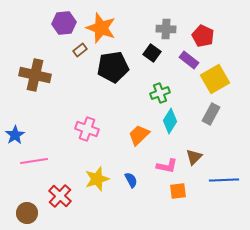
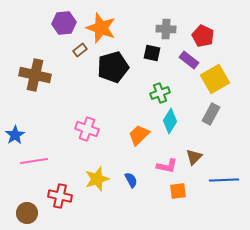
black square: rotated 24 degrees counterclockwise
black pentagon: rotated 8 degrees counterclockwise
red cross: rotated 30 degrees counterclockwise
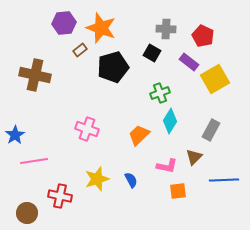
black square: rotated 18 degrees clockwise
purple rectangle: moved 2 px down
gray rectangle: moved 16 px down
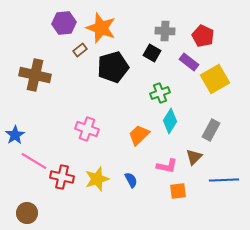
gray cross: moved 1 px left, 2 px down
pink line: rotated 40 degrees clockwise
red cross: moved 2 px right, 19 px up
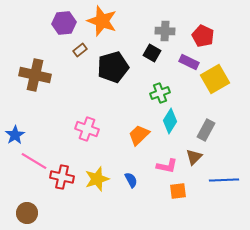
orange star: moved 1 px right, 7 px up
purple rectangle: rotated 12 degrees counterclockwise
gray rectangle: moved 5 px left
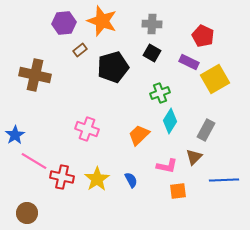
gray cross: moved 13 px left, 7 px up
yellow star: rotated 15 degrees counterclockwise
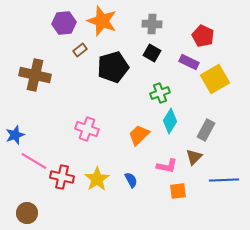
blue star: rotated 12 degrees clockwise
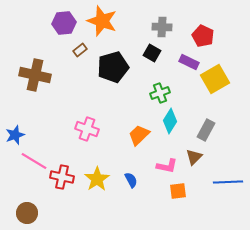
gray cross: moved 10 px right, 3 px down
blue line: moved 4 px right, 2 px down
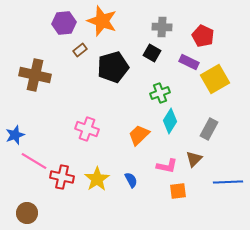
gray rectangle: moved 3 px right, 1 px up
brown triangle: moved 2 px down
